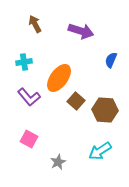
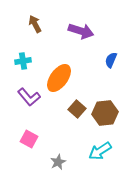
cyan cross: moved 1 px left, 1 px up
brown square: moved 1 px right, 8 px down
brown hexagon: moved 3 px down; rotated 10 degrees counterclockwise
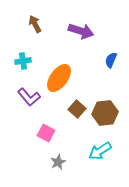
pink square: moved 17 px right, 6 px up
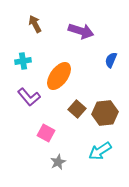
orange ellipse: moved 2 px up
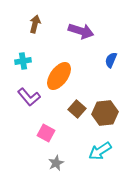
brown arrow: rotated 42 degrees clockwise
gray star: moved 2 px left, 1 px down
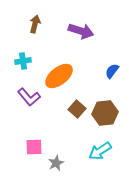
blue semicircle: moved 1 px right, 11 px down; rotated 14 degrees clockwise
orange ellipse: rotated 16 degrees clockwise
pink square: moved 12 px left, 14 px down; rotated 30 degrees counterclockwise
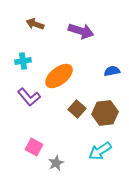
brown arrow: rotated 84 degrees counterclockwise
blue semicircle: rotated 42 degrees clockwise
pink square: rotated 30 degrees clockwise
